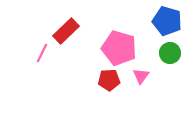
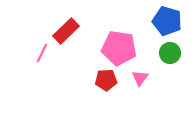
pink pentagon: rotated 8 degrees counterclockwise
pink triangle: moved 1 px left, 2 px down
red pentagon: moved 3 px left
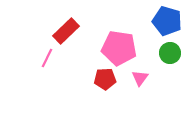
pink line: moved 5 px right, 5 px down
red pentagon: moved 1 px left, 1 px up
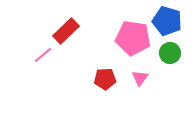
pink pentagon: moved 14 px right, 10 px up
pink line: moved 4 px left, 3 px up; rotated 24 degrees clockwise
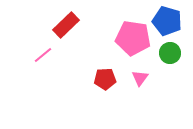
red rectangle: moved 6 px up
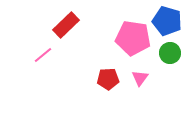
red pentagon: moved 3 px right
